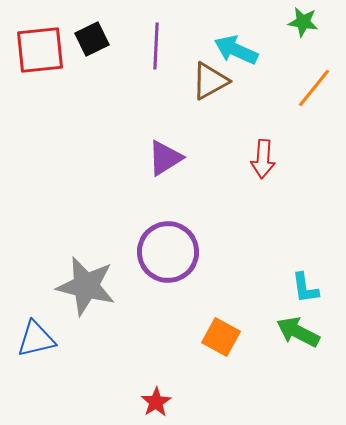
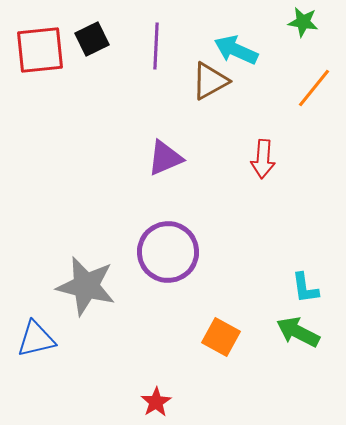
purple triangle: rotated 9 degrees clockwise
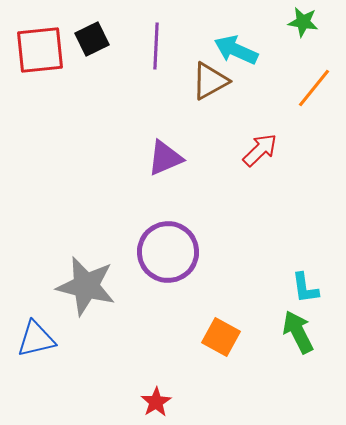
red arrow: moved 3 px left, 9 px up; rotated 138 degrees counterclockwise
green arrow: rotated 36 degrees clockwise
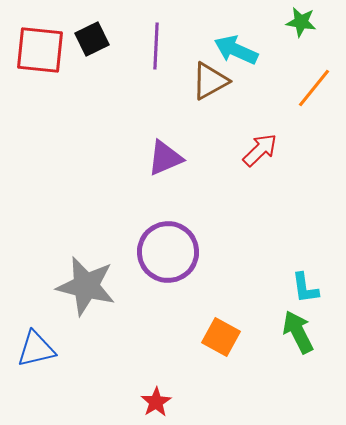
green star: moved 2 px left
red square: rotated 12 degrees clockwise
blue triangle: moved 10 px down
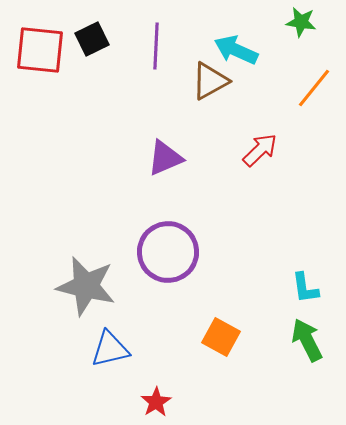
green arrow: moved 9 px right, 8 px down
blue triangle: moved 74 px right
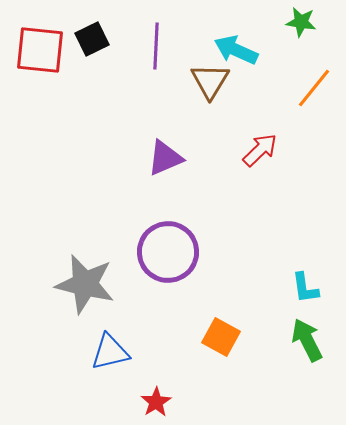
brown triangle: rotated 30 degrees counterclockwise
gray star: moved 1 px left, 2 px up
blue triangle: moved 3 px down
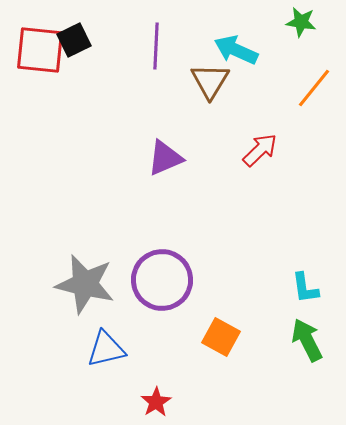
black square: moved 18 px left, 1 px down
purple circle: moved 6 px left, 28 px down
blue triangle: moved 4 px left, 3 px up
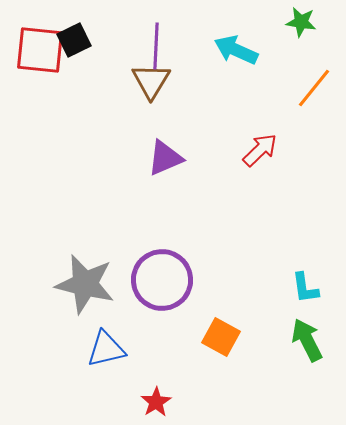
brown triangle: moved 59 px left
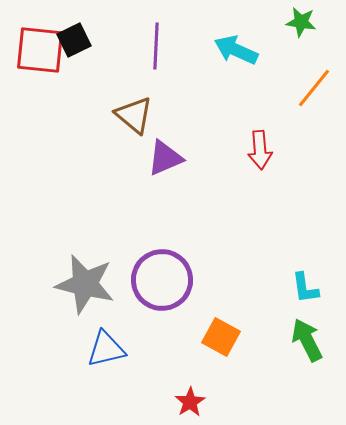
brown triangle: moved 17 px left, 34 px down; rotated 21 degrees counterclockwise
red arrow: rotated 129 degrees clockwise
red star: moved 34 px right
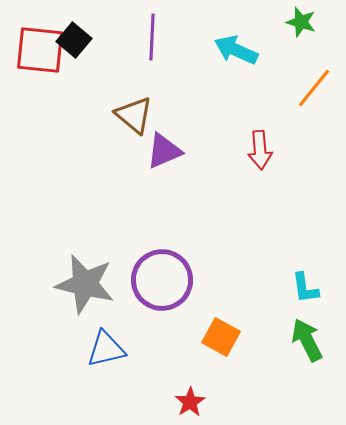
green star: rotated 8 degrees clockwise
black square: rotated 24 degrees counterclockwise
purple line: moved 4 px left, 9 px up
purple triangle: moved 1 px left, 7 px up
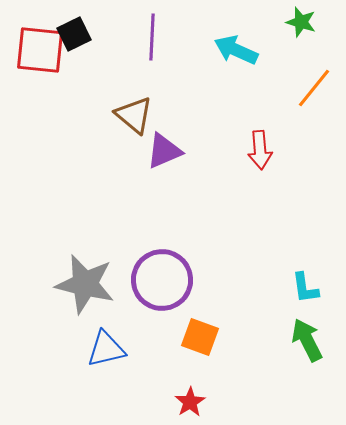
black square: moved 6 px up; rotated 24 degrees clockwise
orange square: moved 21 px left; rotated 9 degrees counterclockwise
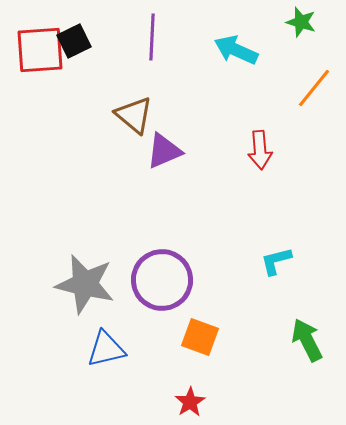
black square: moved 7 px down
red square: rotated 10 degrees counterclockwise
cyan L-shape: moved 29 px left, 27 px up; rotated 84 degrees clockwise
